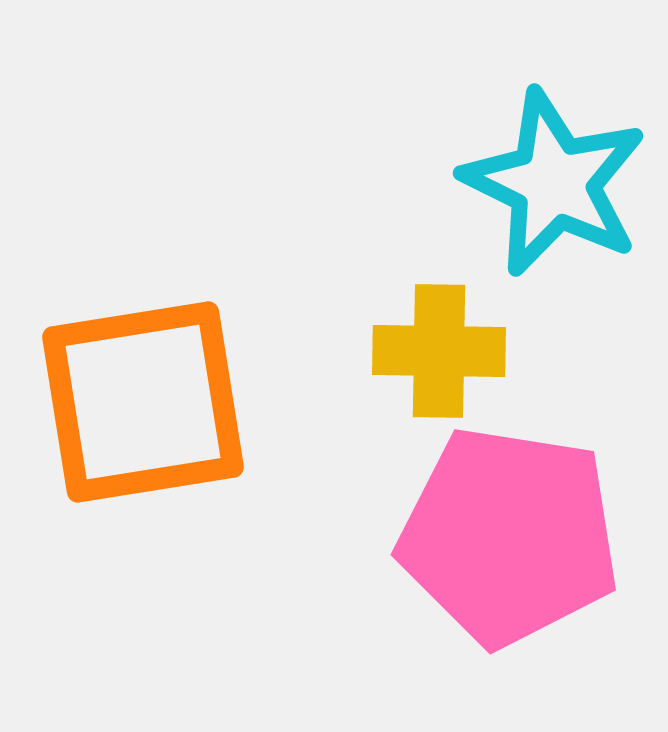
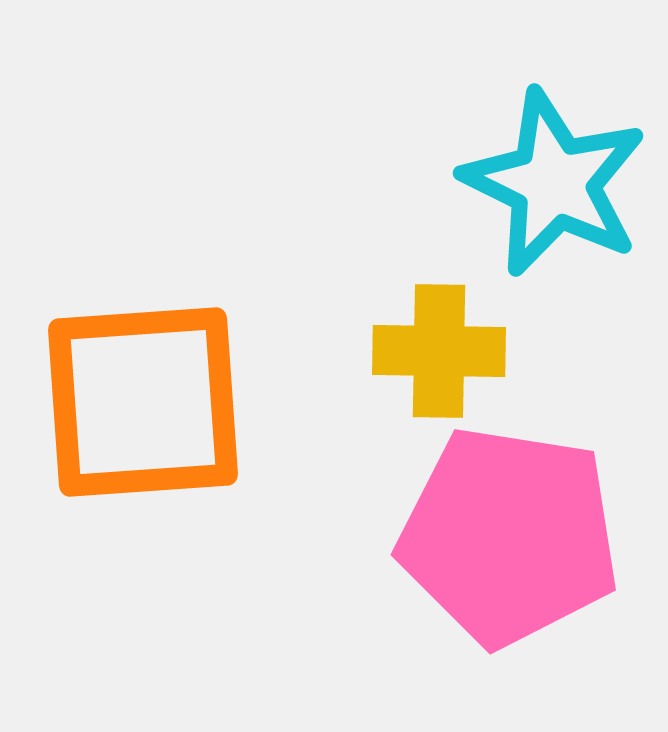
orange square: rotated 5 degrees clockwise
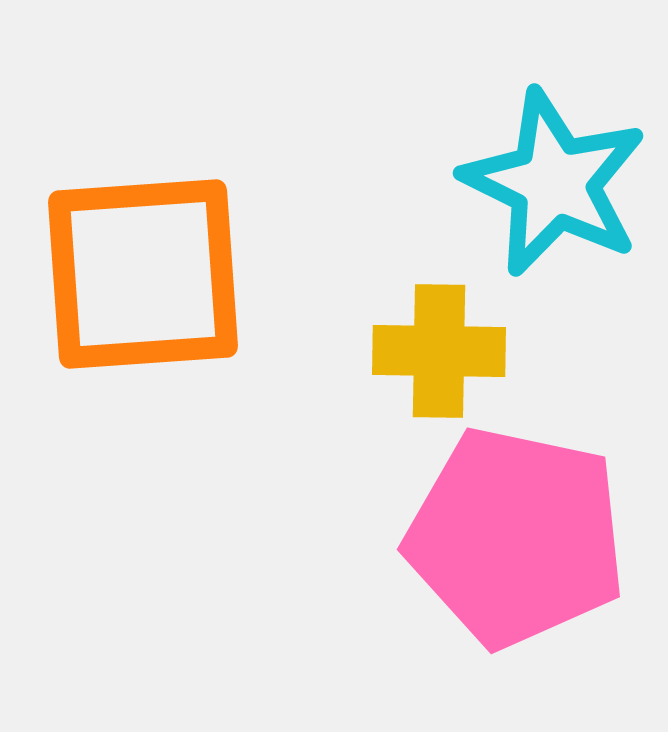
orange square: moved 128 px up
pink pentagon: moved 7 px right, 1 px down; rotated 3 degrees clockwise
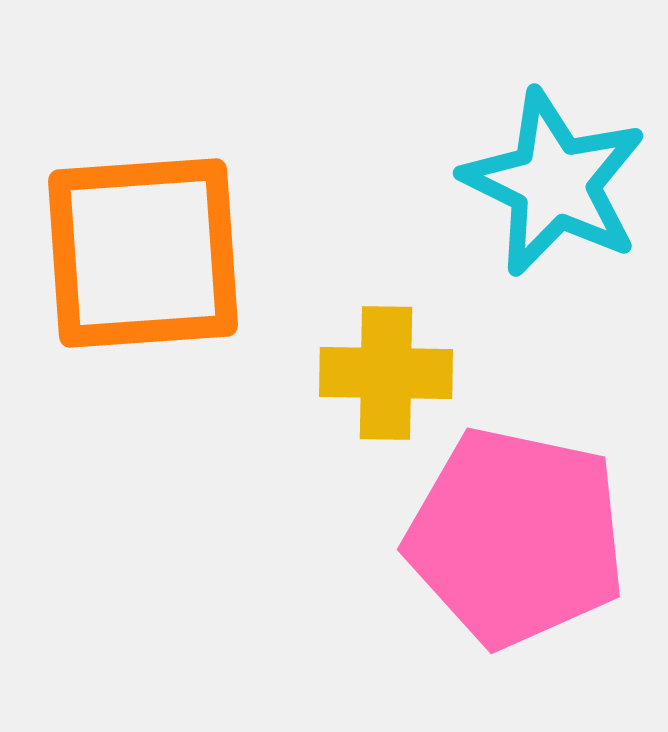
orange square: moved 21 px up
yellow cross: moved 53 px left, 22 px down
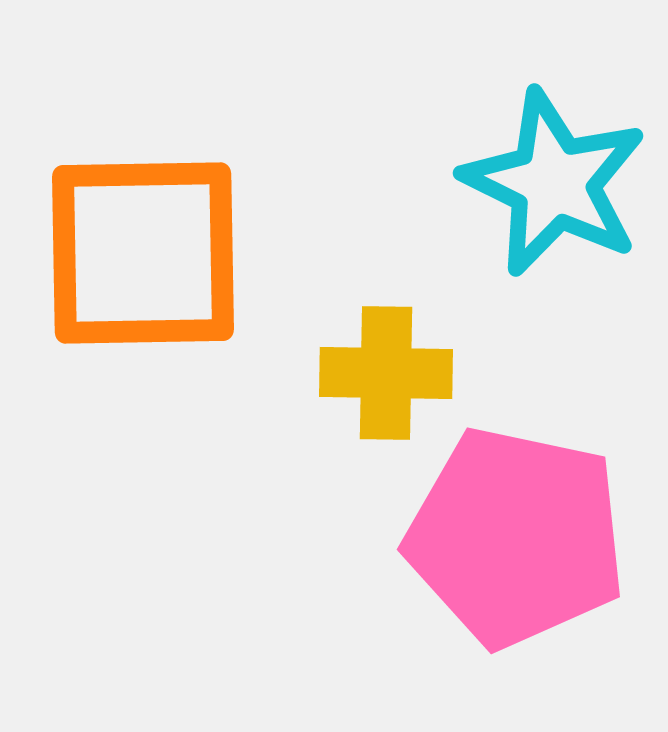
orange square: rotated 3 degrees clockwise
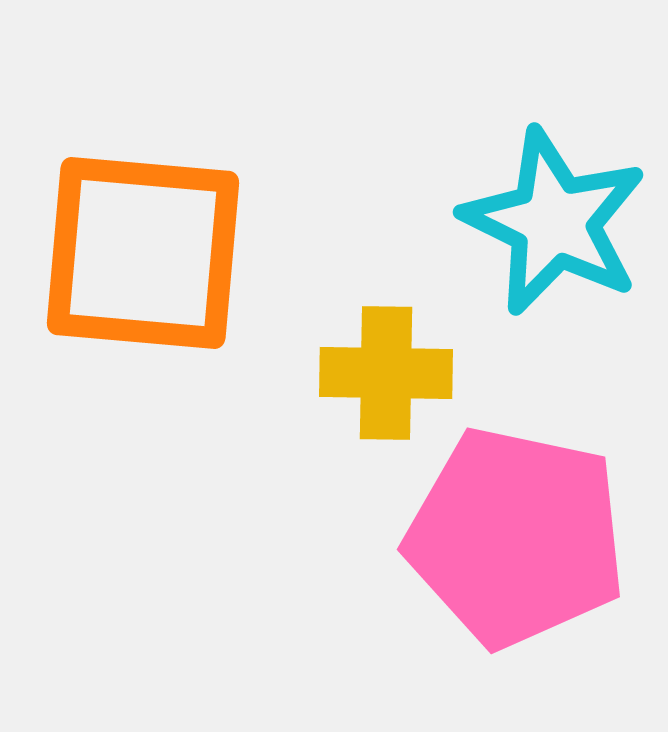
cyan star: moved 39 px down
orange square: rotated 6 degrees clockwise
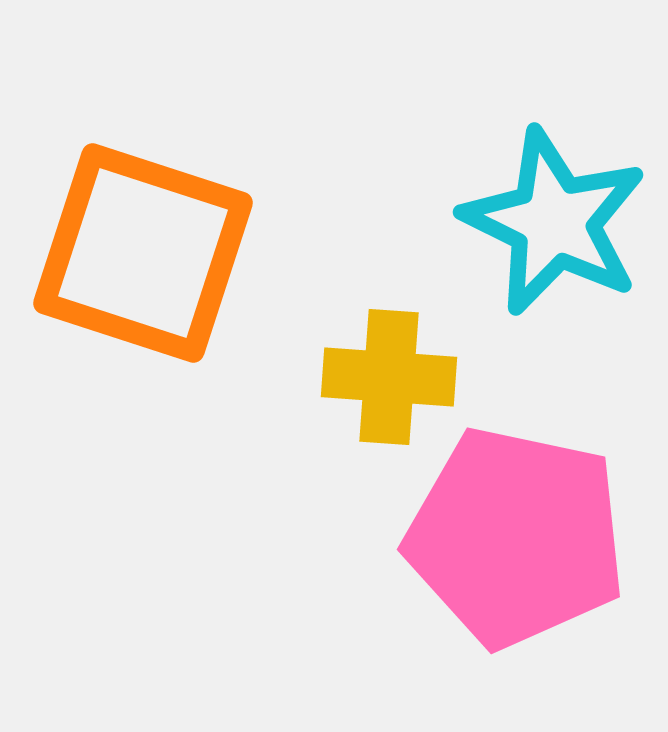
orange square: rotated 13 degrees clockwise
yellow cross: moved 3 px right, 4 px down; rotated 3 degrees clockwise
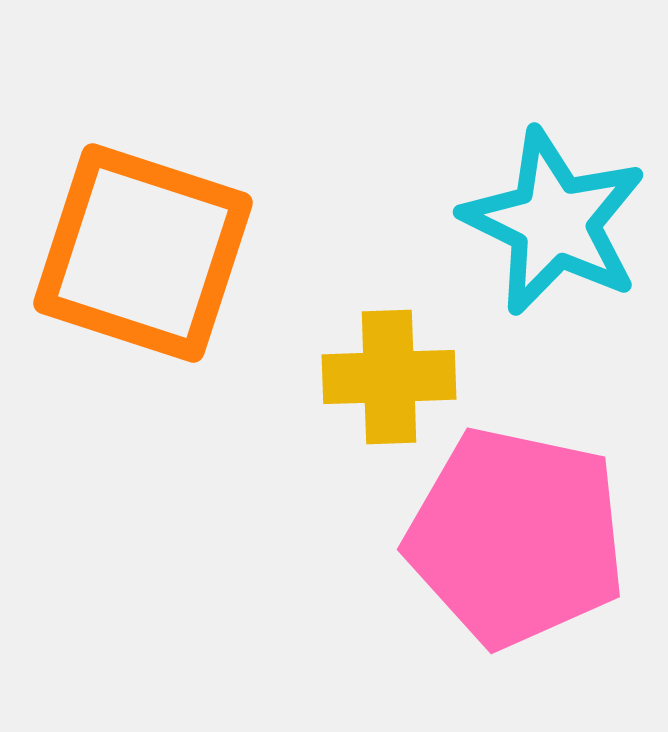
yellow cross: rotated 6 degrees counterclockwise
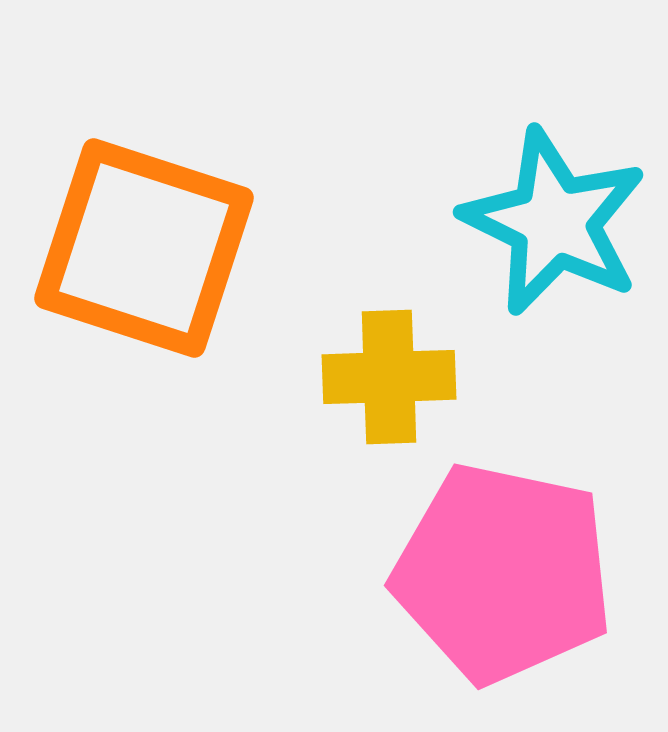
orange square: moved 1 px right, 5 px up
pink pentagon: moved 13 px left, 36 px down
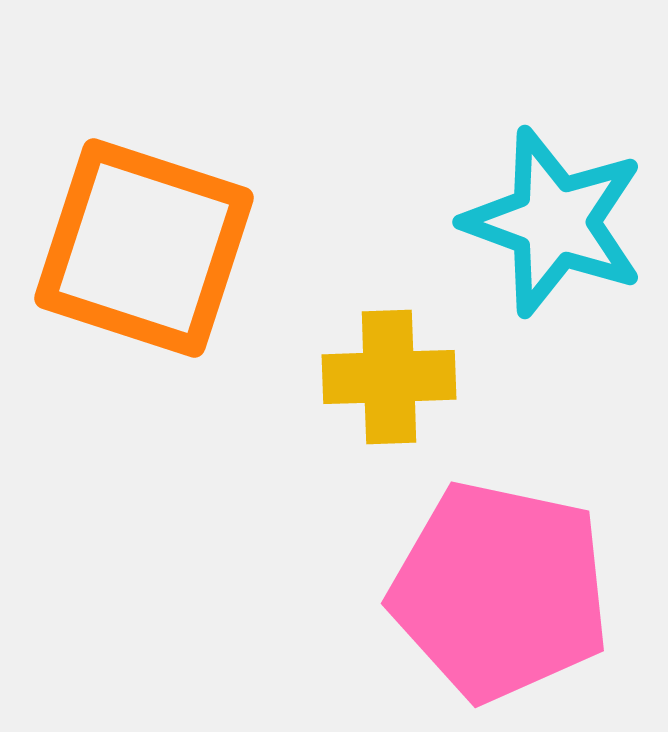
cyan star: rotated 6 degrees counterclockwise
pink pentagon: moved 3 px left, 18 px down
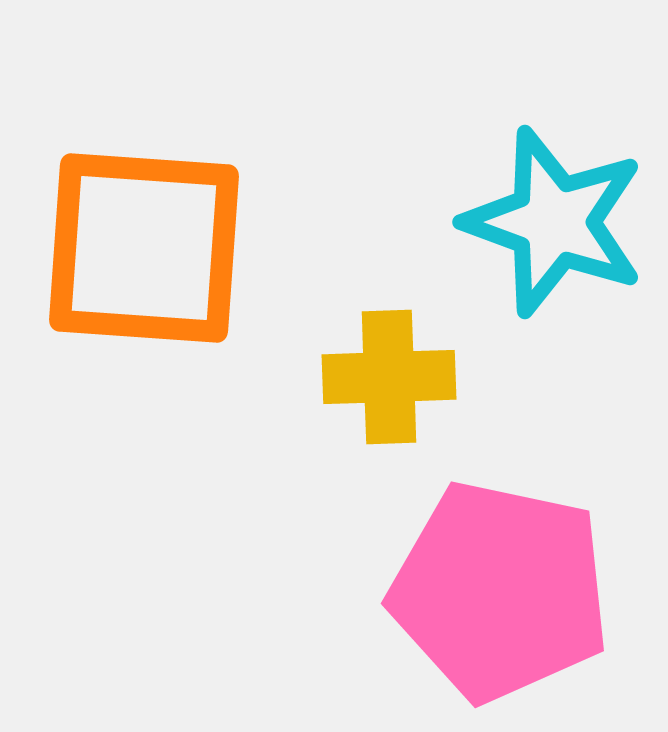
orange square: rotated 14 degrees counterclockwise
